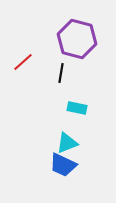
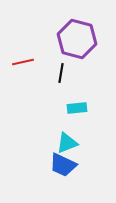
red line: rotated 30 degrees clockwise
cyan rectangle: rotated 18 degrees counterclockwise
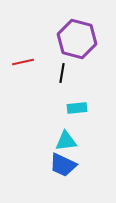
black line: moved 1 px right
cyan triangle: moved 1 px left, 2 px up; rotated 15 degrees clockwise
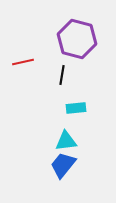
black line: moved 2 px down
cyan rectangle: moved 1 px left
blue trapezoid: rotated 104 degrees clockwise
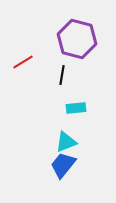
red line: rotated 20 degrees counterclockwise
cyan triangle: moved 1 px down; rotated 15 degrees counterclockwise
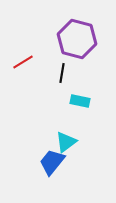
black line: moved 2 px up
cyan rectangle: moved 4 px right, 7 px up; rotated 18 degrees clockwise
cyan triangle: rotated 15 degrees counterclockwise
blue trapezoid: moved 11 px left, 3 px up
